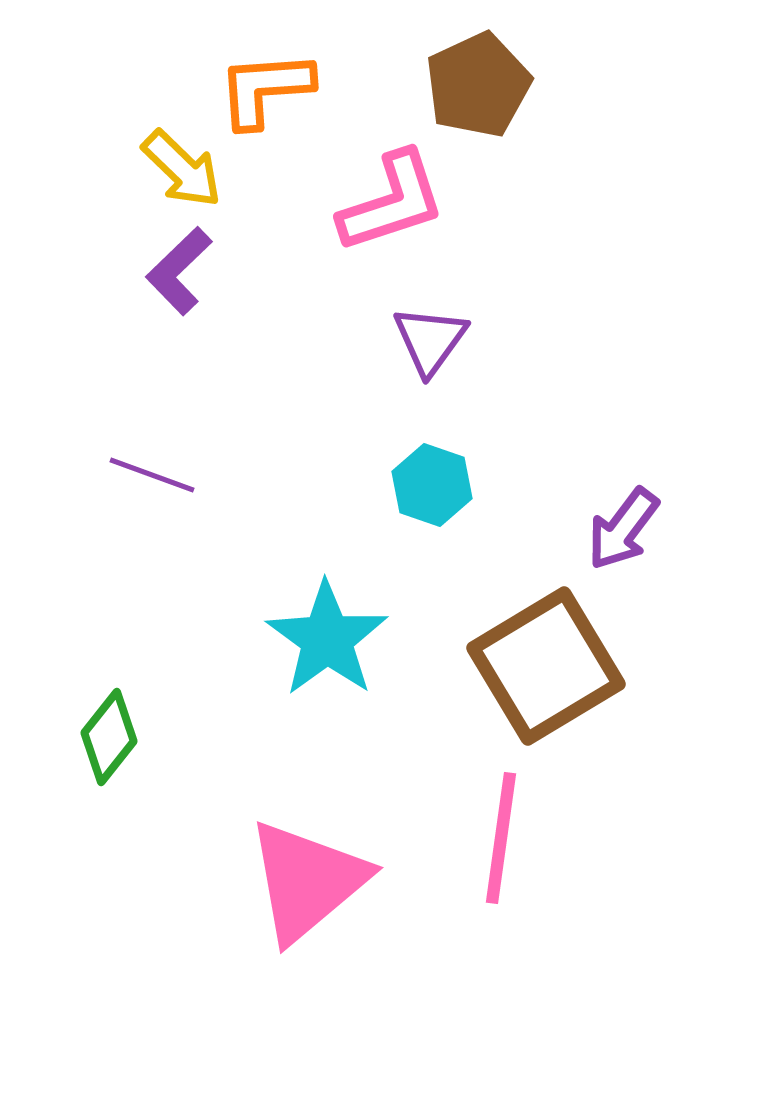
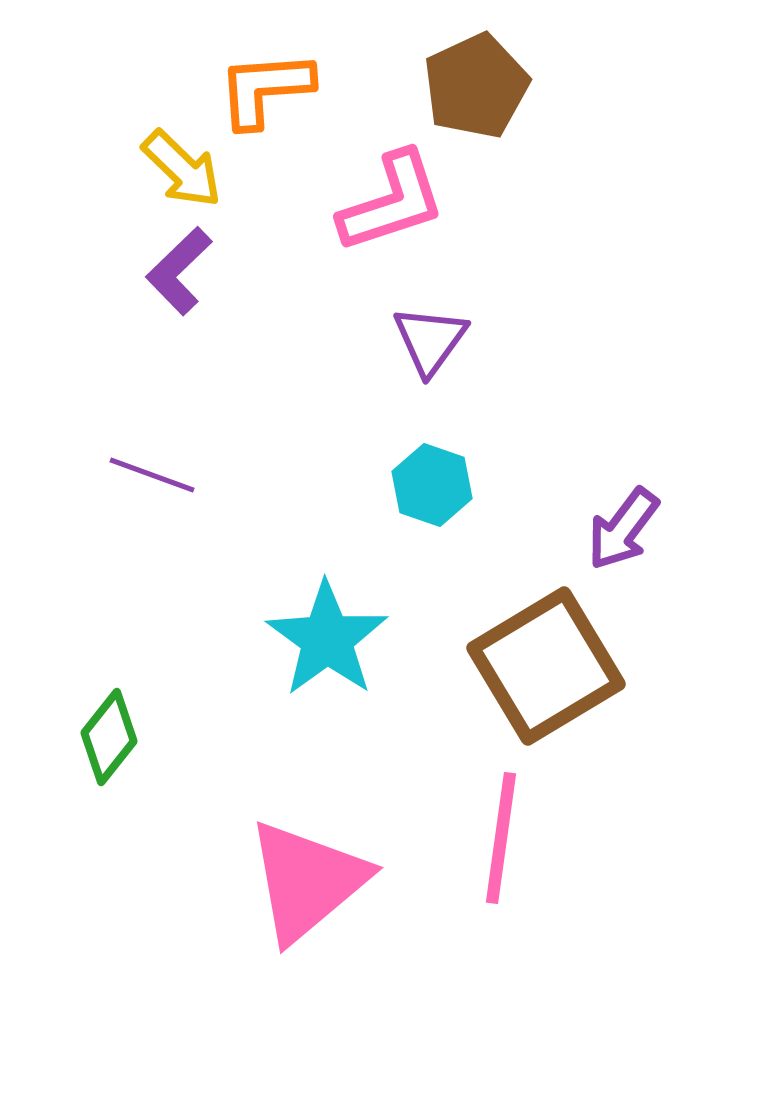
brown pentagon: moved 2 px left, 1 px down
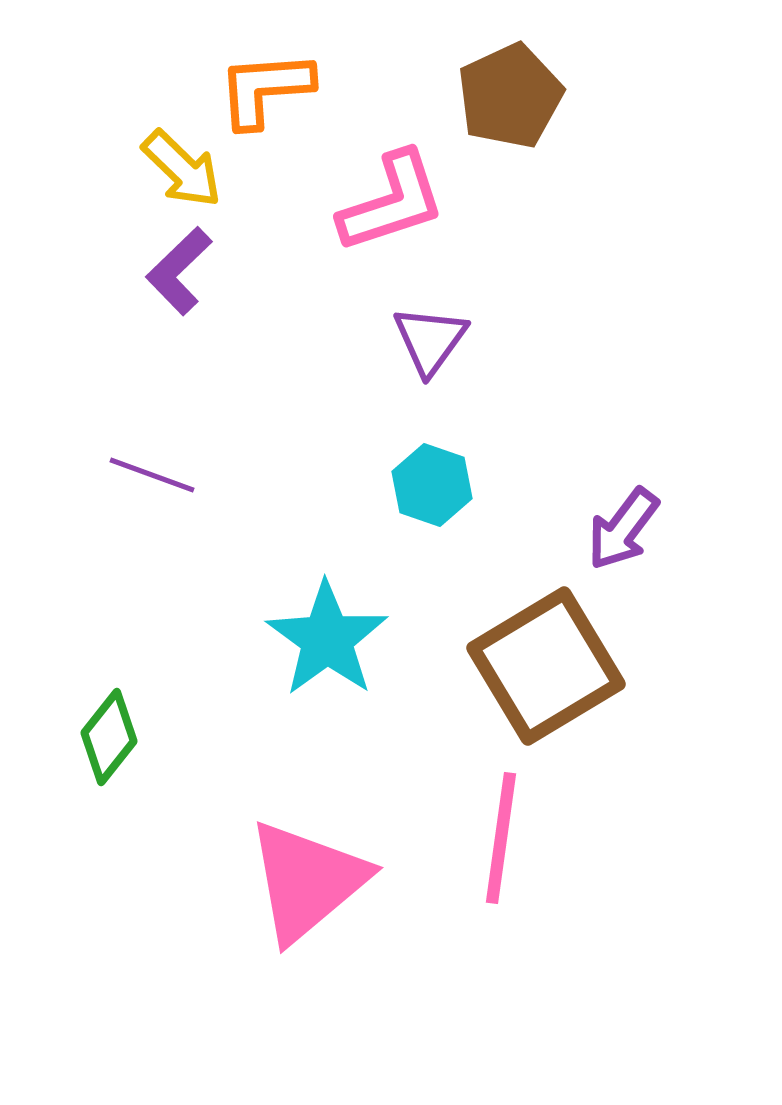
brown pentagon: moved 34 px right, 10 px down
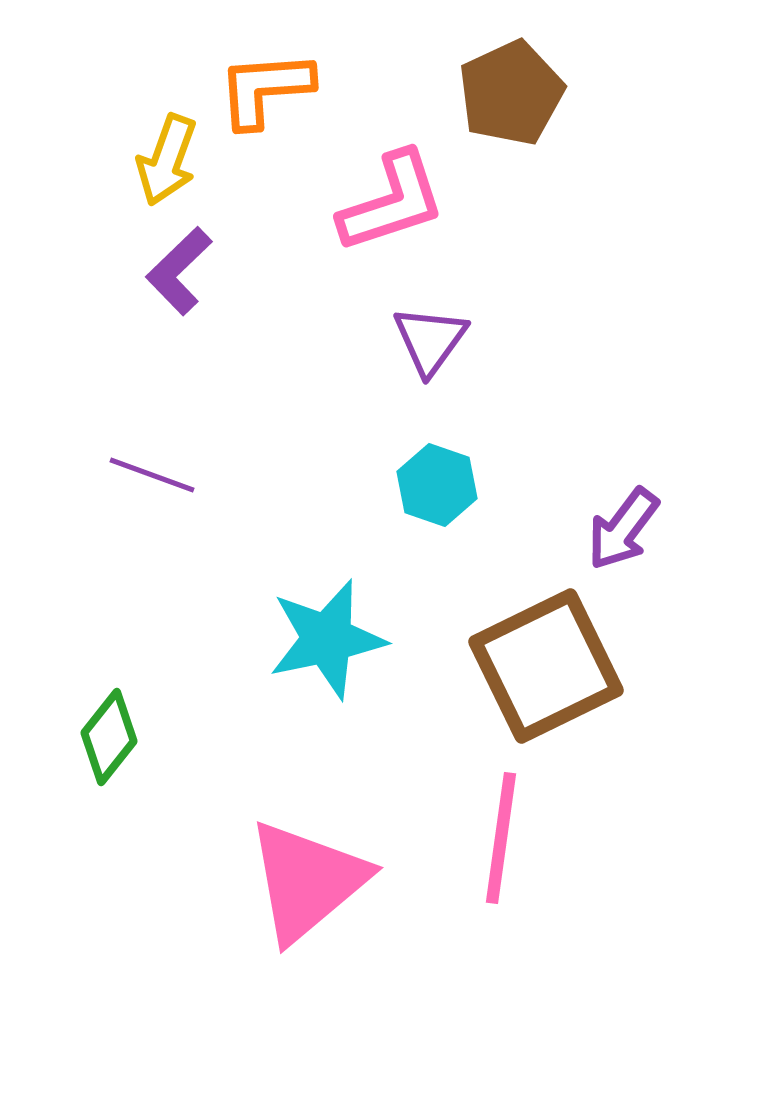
brown pentagon: moved 1 px right, 3 px up
yellow arrow: moved 15 px left, 9 px up; rotated 66 degrees clockwise
cyan hexagon: moved 5 px right
cyan star: rotated 24 degrees clockwise
brown square: rotated 5 degrees clockwise
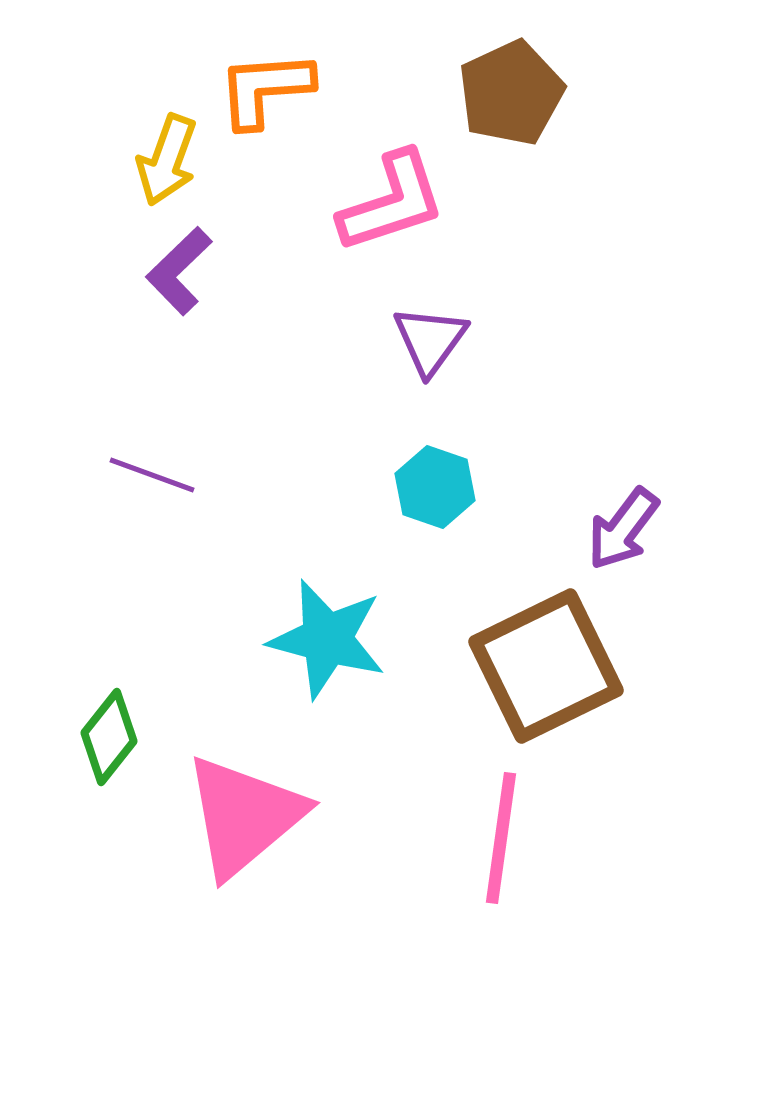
cyan hexagon: moved 2 px left, 2 px down
cyan star: rotated 27 degrees clockwise
pink triangle: moved 63 px left, 65 px up
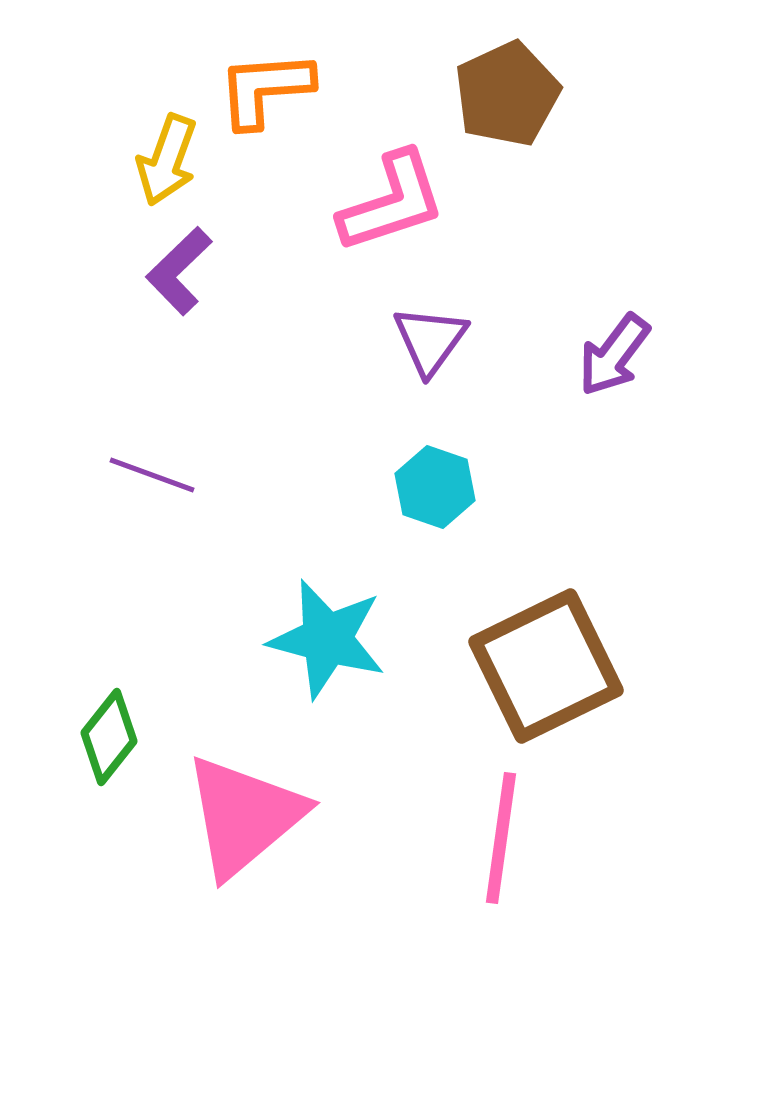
brown pentagon: moved 4 px left, 1 px down
purple arrow: moved 9 px left, 174 px up
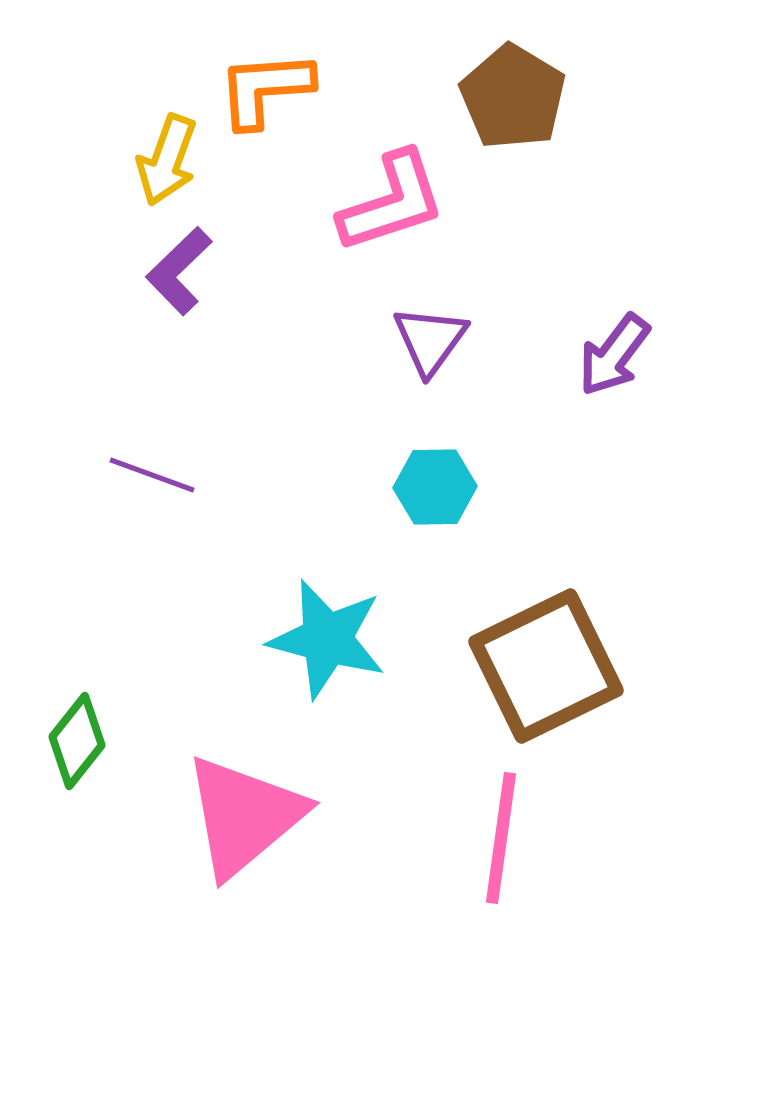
brown pentagon: moved 6 px right, 3 px down; rotated 16 degrees counterclockwise
cyan hexagon: rotated 20 degrees counterclockwise
green diamond: moved 32 px left, 4 px down
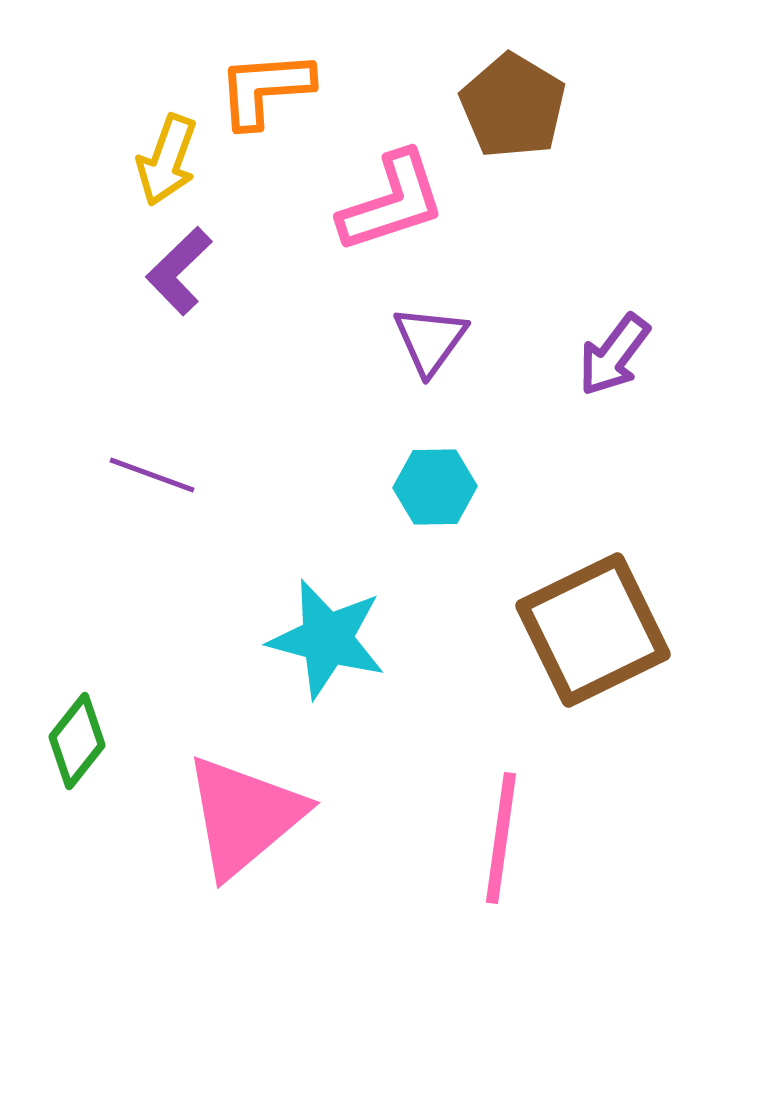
brown pentagon: moved 9 px down
brown square: moved 47 px right, 36 px up
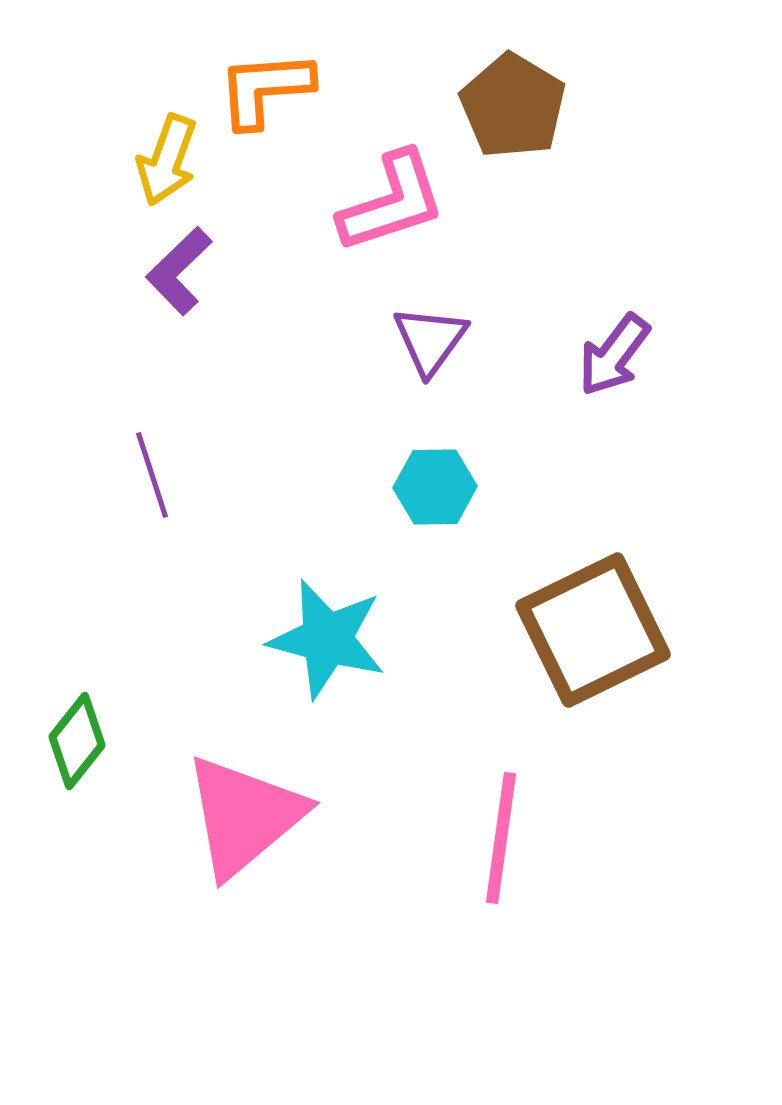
purple line: rotated 52 degrees clockwise
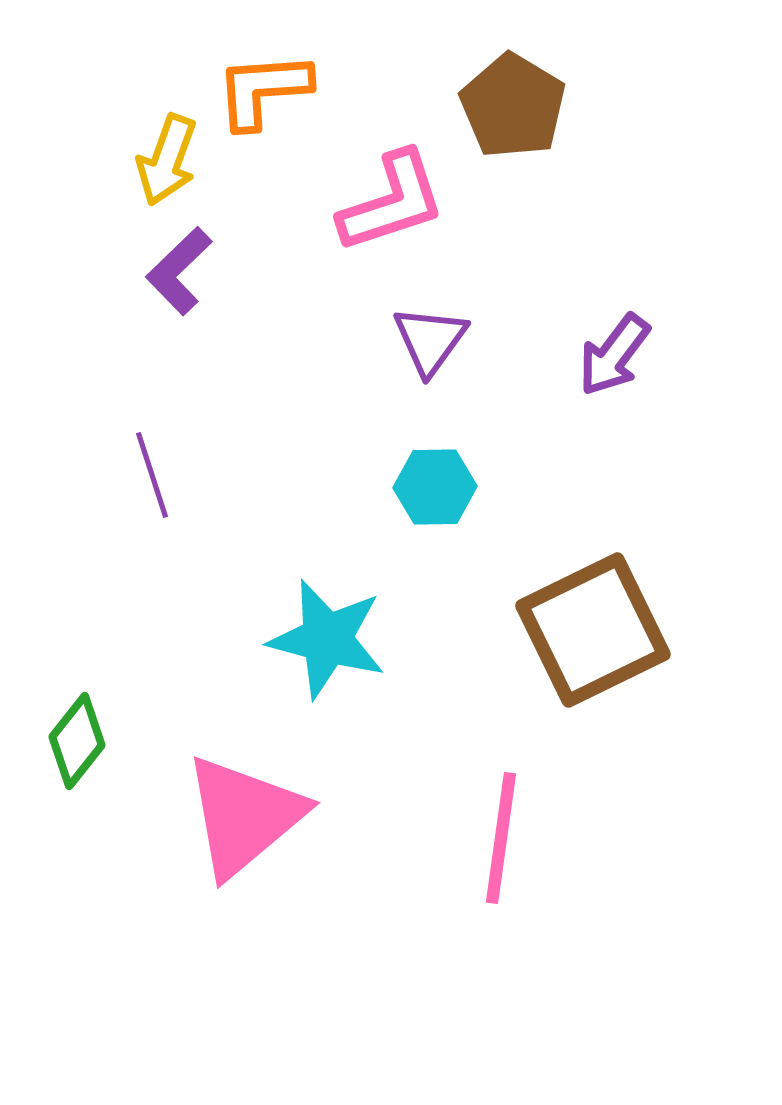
orange L-shape: moved 2 px left, 1 px down
